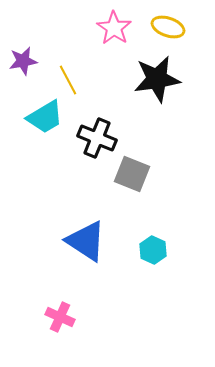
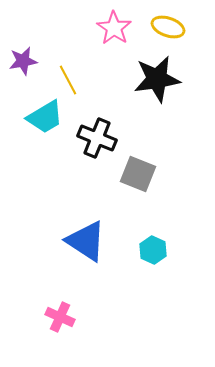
gray square: moved 6 px right
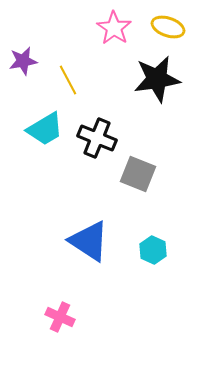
cyan trapezoid: moved 12 px down
blue triangle: moved 3 px right
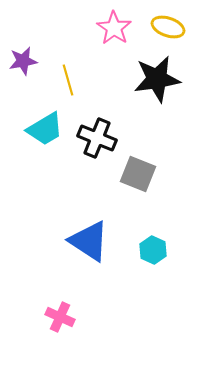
yellow line: rotated 12 degrees clockwise
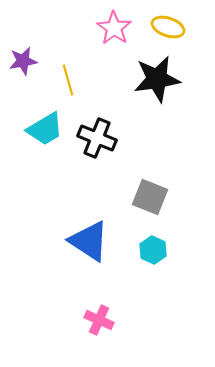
gray square: moved 12 px right, 23 px down
pink cross: moved 39 px right, 3 px down
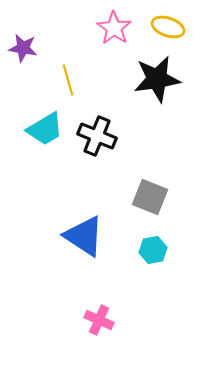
purple star: moved 13 px up; rotated 20 degrees clockwise
black cross: moved 2 px up
blue triangle: moved 5 px left, 5 px up
cyan hexagon: rotated 24 degrees clockwise
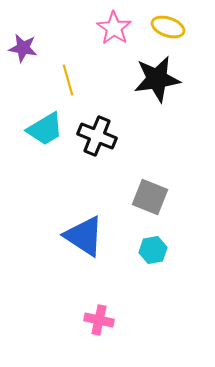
pink cross: rotated 12 degrees counterclockwise
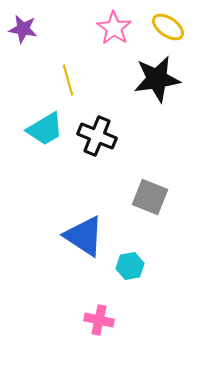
yellow ellipse: rotated 16 degrees clockwise
purple star: moved 19 px up
cyan hexagon: moved 23 px left, 16 px down
